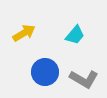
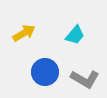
gray L-shape: moved 1 px right
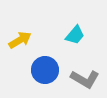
yellow arrow: moved 4 px left, 7 px down
blue circle: moved 2 px up
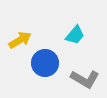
blue circle: moved 7 px up
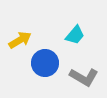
gray L-shape: moved 1 px left, 2 px up
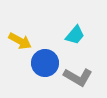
yellow arrow: moved 1 px down; rotated 60 degrees clockwise
gray L-shape: moved 6 px left
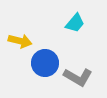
cyan trapezoid: moved 12 px up
yellow arrow: rotated 15 degrees counterclockwise
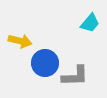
cyan trapezoid: moved 15 px right
gray L-shape: moved 3 px left, 1 px up; rotated 32 degrees counterclockwise
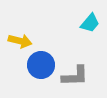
blue circle: moved 4 px left, 2 px down
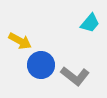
yellow arrow: rotated 15 degrees clockwise
gray L-shape: rotated 40 degrees clockwise
